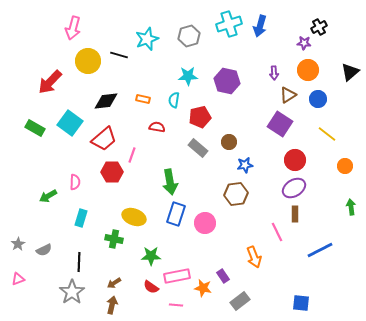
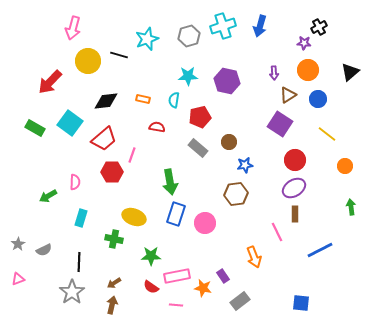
cyan cross at (229, 24): moved 6 px left, 2 px down
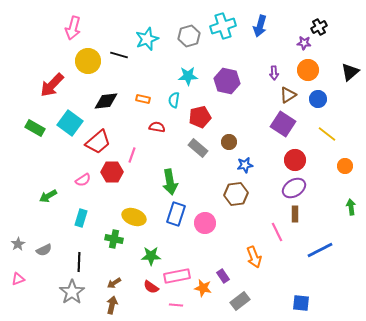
red arrow at (50, 82): moved 2 px right, 3 px down
purple square at (280, 124): moved 3 px right
red trapezoid at (104, 139): moved 6 px left, 3 px down
pink semicircle at (75, 182): moved 8 px right, 2 px up; rotated 56 degrees clockwise
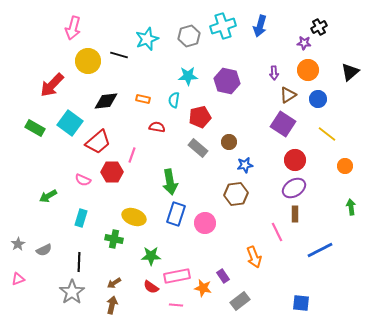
pink semicircle at (83, 180): rotated 56 degrees clockwise
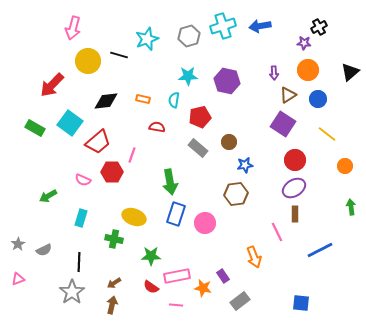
blue arrow at (260, 26): rotated 65 degrees clockwise
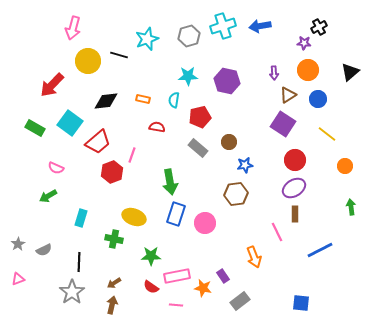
red hexagon at (112, 172): rotated 20 degrees counterclockwise
pink semicircle at (83, 180): moved 27 px left, 12 px up
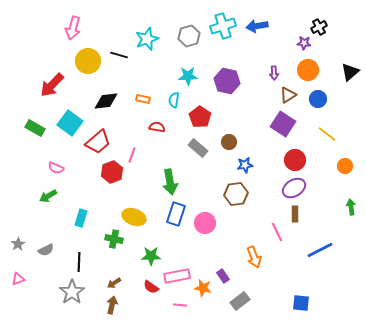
blue arrow at (260, 26): moved 3 px left
red pentagon at (200, 117): rotated 25 degrees counterclockwise
gray semicircle at (44, 250): moved 2 px right
pink line at (176, 305): moved 4 px right
